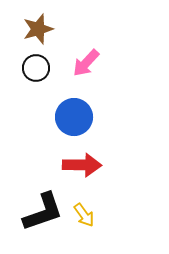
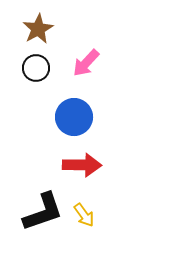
brown star: rotated 12 degrees counterclockwise
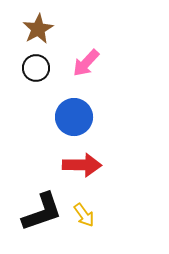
black L-shape: moved 1 px left
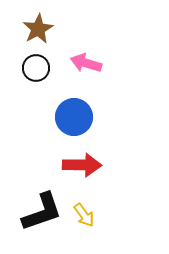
pink arrow: rotated 64 degrees clockwise
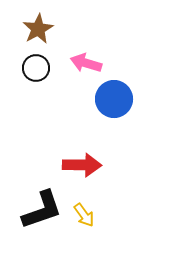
blue circle: moved 40 px right, 18 px up
black L-shape: moved 2 px up
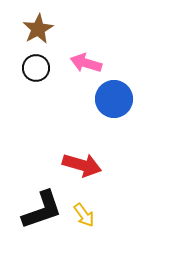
red arrow: rotated 15 degrees clockwise
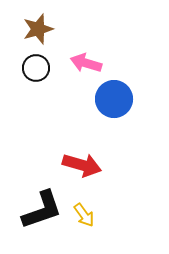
brown star: rotated 12 degrees clockwise
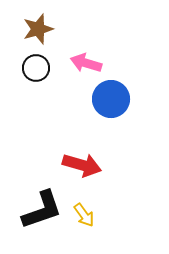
blue circle: moved 3 px left
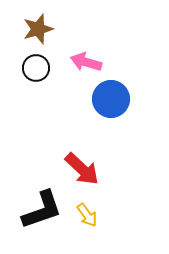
pink arrow: moved 1 px up
red arrow: moved 4 px down; rotated 27 degrees clockwise
yellow arrow: moved 3 px right
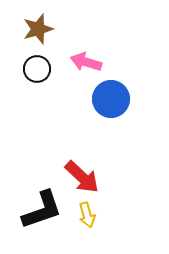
black circle: moved 1 px right, 1 px down
red arrow: moved 8 px down
yellow arrow: rotated 20 degrees clockwise
